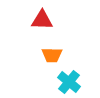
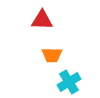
cyan cross: rotated 20 degrees clockwise
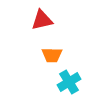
red triangle: rotated 15 degrees counterclockwise
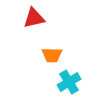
red triangle: moved 8 px left, 2 px up
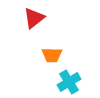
red triangle: rotated 25 degrees counterclockwise
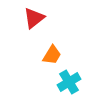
orange trapezoid: rotated 60 degrees counterclockwise
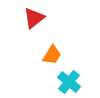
cyan cross: rotated 20 degrees counterclockwise
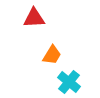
red triangle: rotated 35 degrees clockwise
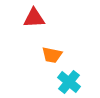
orange trapezoid: rotated 70 degrees clockwise
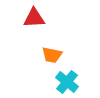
cyan cross: moved 2 px left
